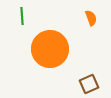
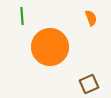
orange circle: moved 2 px up
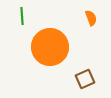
brown square: moved 4 px left, 5 px up
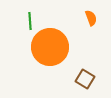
green line: moved 8 px right, 5 px down
brown square: rotated 36 degrees counterclockwise
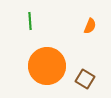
orange semicircle: moved 1 px left, 8 px down; rotated 42 degrees clockwise
orange circle: moved 3 px left, 19 px down
